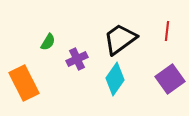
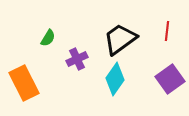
green semicircle: moved 4 px up
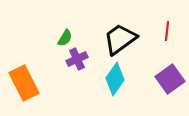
green semicircle: moved 17 px right
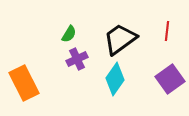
green semicircle: moved 4 px right, 4 px up
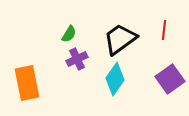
red line: moved 3 px left, 1 px up
orange rectangle: moved 3 px right; rotated 16 degrees clockwise
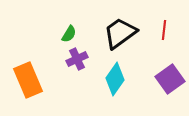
black trapezoid: moved 6 px up
orange rectangle: moved 1 px right, 3 px up; rotated 12 degrees counterclockwise
